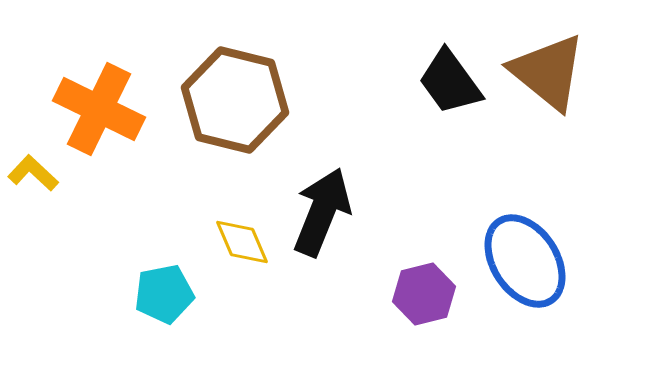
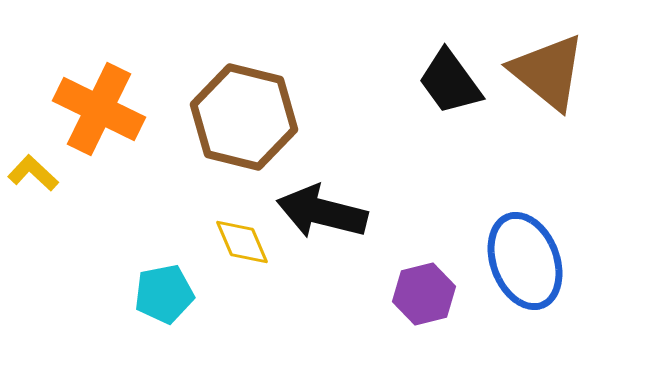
brown hexagon: moved 9 px right, 17 px down
black arrow: rotated 98 degrees counterclockwise
blue ellipse: rotated 12 degrees clockwise
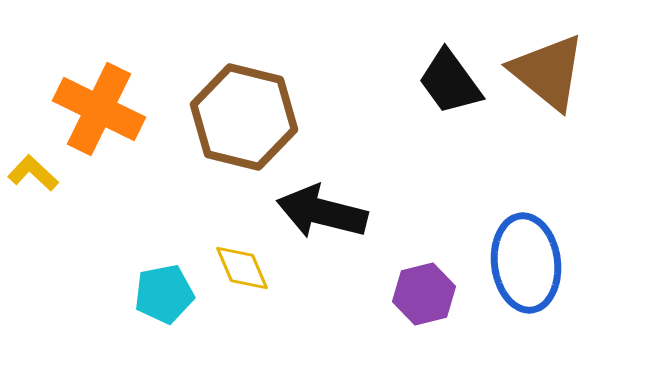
yellow diamond: moved 26 px down
blue ellipse: moved 1 px right, 2 px down; rotated 14 degrees clockwise
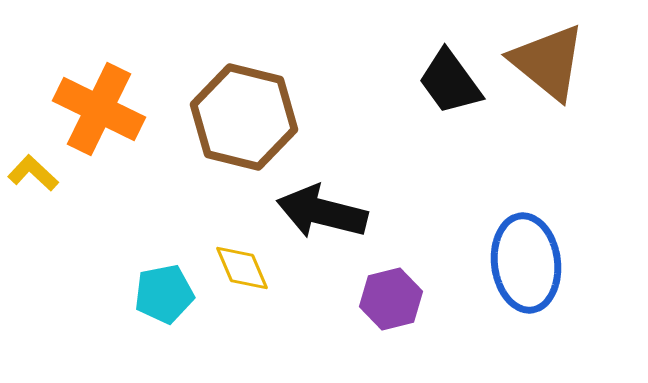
brown triangle: moved 10 px up
purple hexagon: moved 33 px left, 5 px down
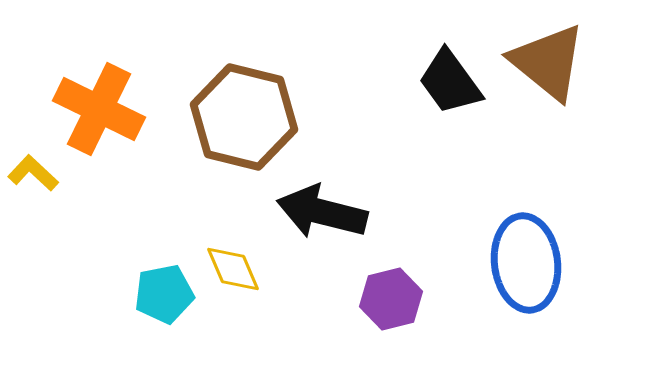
yellow diamond: moved 9 px left, 1 px down
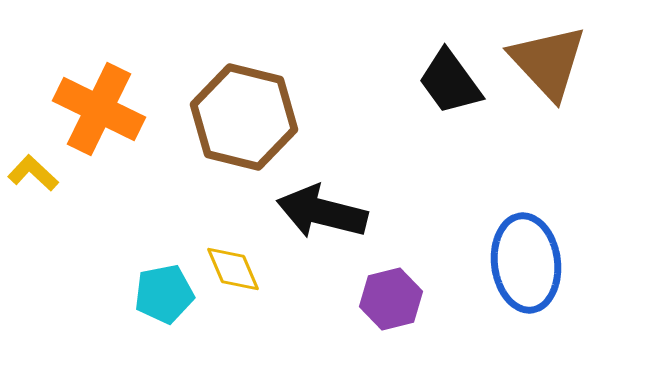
brown triangle: rotated 8 degrees clockwise
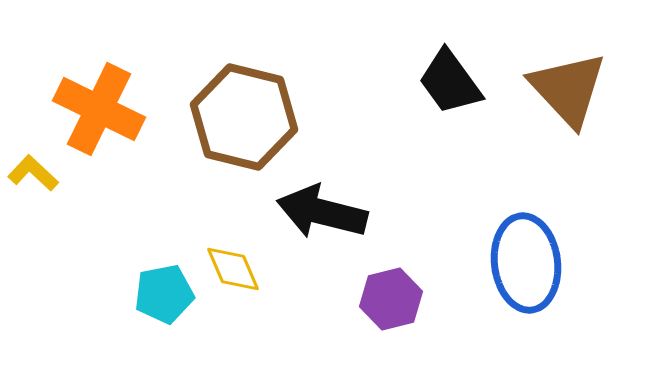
brown triangle: moved 20 px right, 27 px down
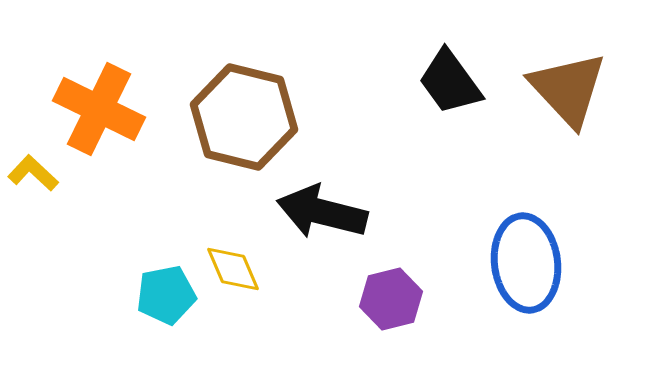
cyan pentagon: moved 2 px right, 1 px down
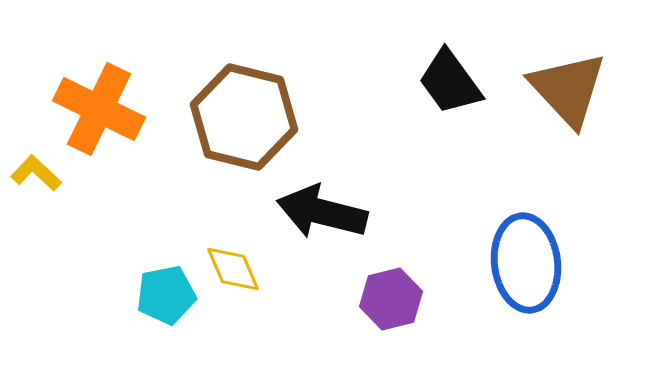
yellow L-shape: moved 3 px right
